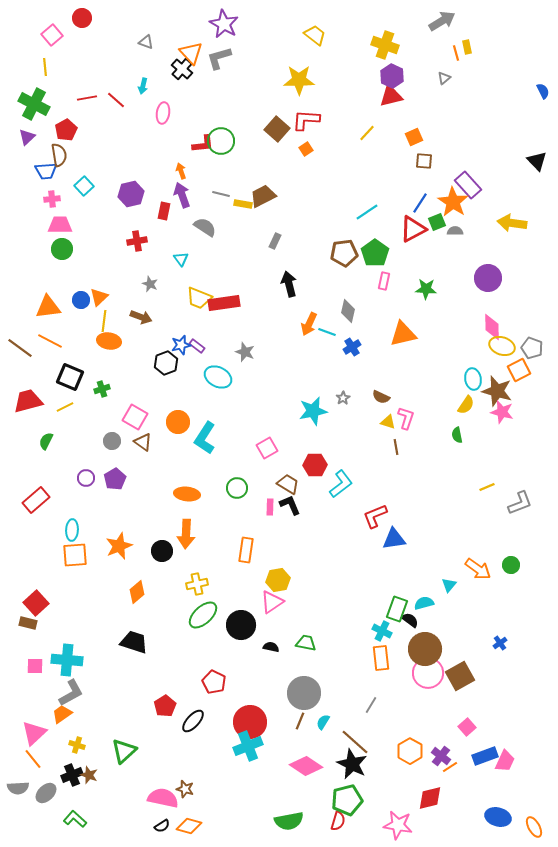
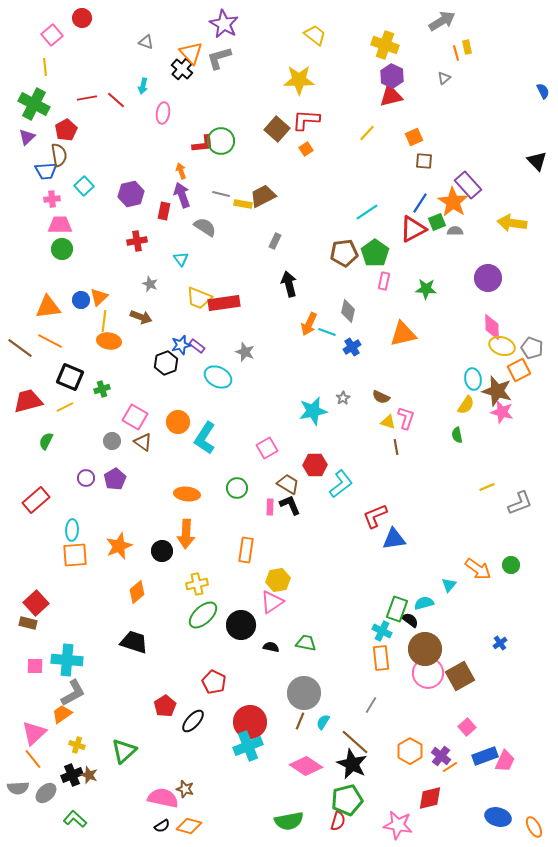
gray L-shape at (71, 693): moved 2 px right
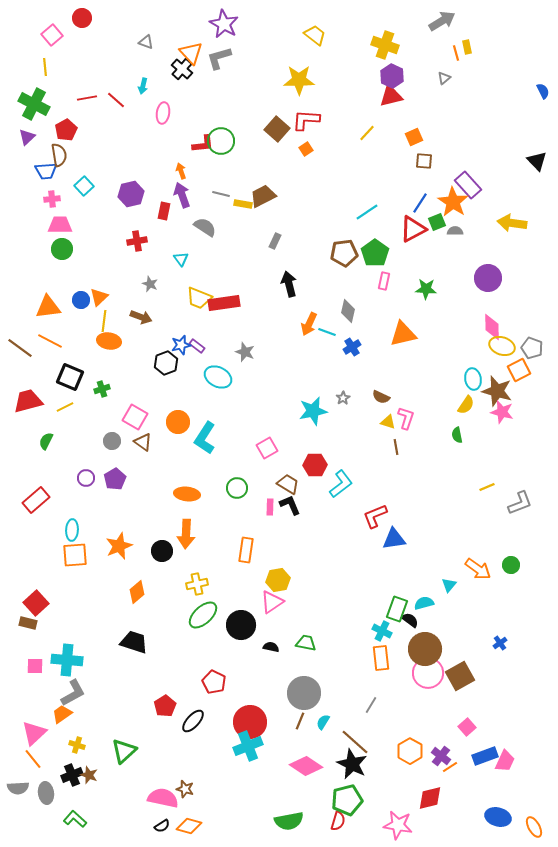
gray ellipse at (46, 793): rotated 55 degrees counterclockwise
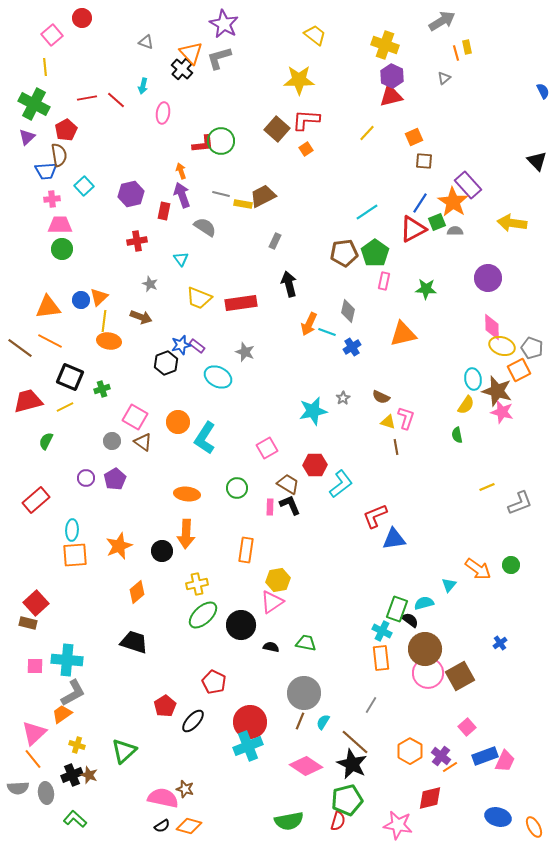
red rectangle at (224, 303): moved 17 px right
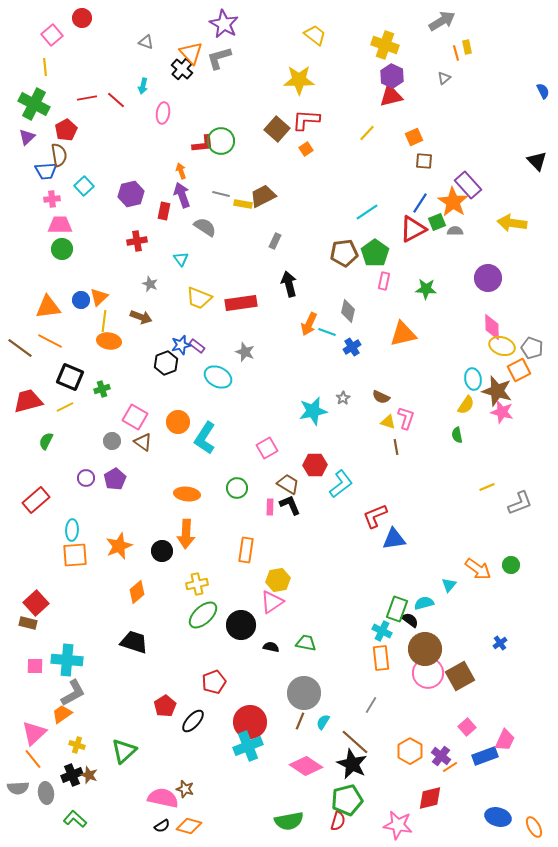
red pentagon at (214, 682): rotated 25 degrees clockwise
pink trapezoid at (505, 761): moved 21 px up
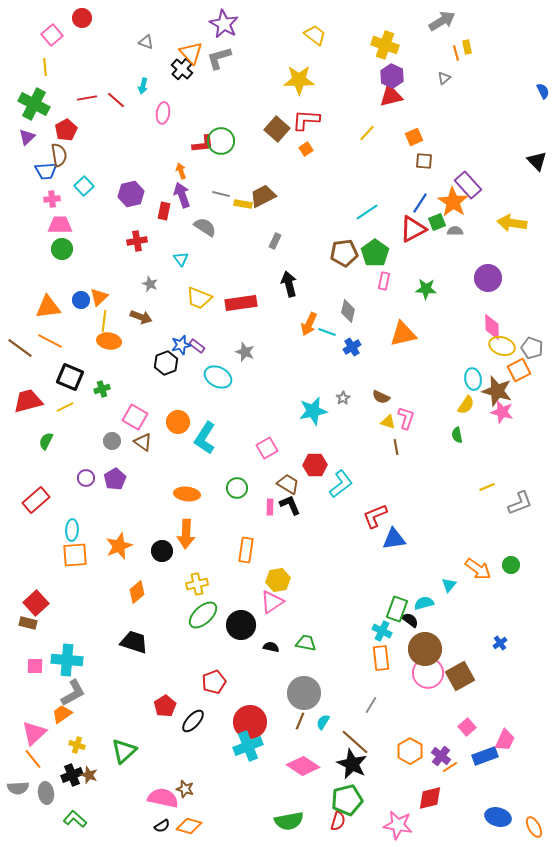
pink diamond at (306, 766): moved 3 px left
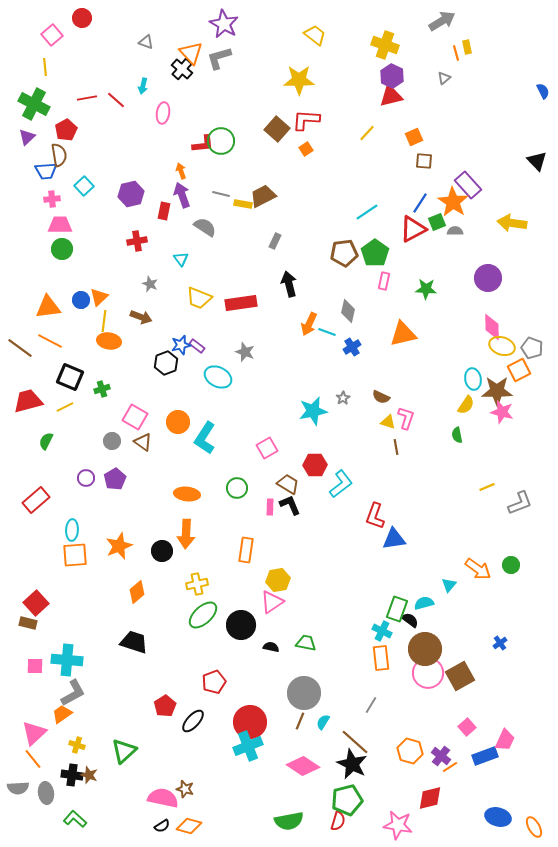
brown star at (497, 391): rotated 16 degrees counterclockwise
red L-shape at (375, 516): rotated 48 degrees counterclockwise
orange hexagon at (410, 751): rotated 15 degrees counterclockwise
black cross at (72, 775): rotated 30 degrees clockwise
